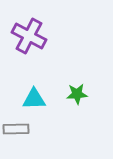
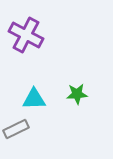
purple cross: moved 3 px left, 1 px up
gray rectangle: rotated 25 degrees counterclockwise
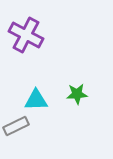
cyan triangle: moved 2 px right, 1 px down
gray rectangle: moved 3 px up
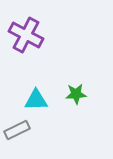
green star: moved 1 px left
gray rectangle: moved 1 px right, 4 px down
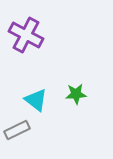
cyan triangle: rotated 40 degrees clockwise
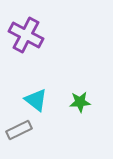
green star: moved 4 px right, 8 px down
gray rectangle: moved 2 px right
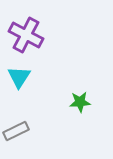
cyan triangle: moved 17 px left, 23 px up; rotated 25 degrees clockwise
gray rectangle: moved 3 px left, 1 px down
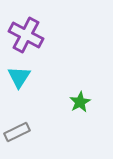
green star: rotated 25 degrees counterclockwise
gray rectangle: moved 1 px right, 1 px down
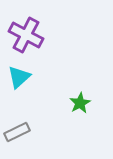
cyan triangle: rotated 15 degrees clockwise
green star: moved 1 px down
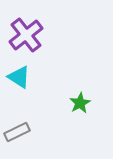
purple cross: rotated 24 degrees clockwise
cyan triangle: rotated 45 degrees counterclockwise
